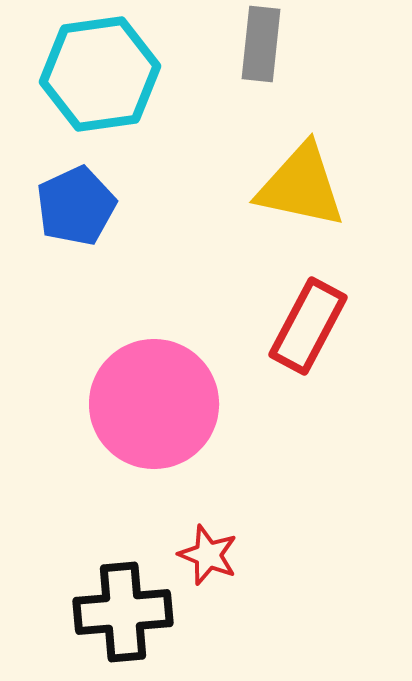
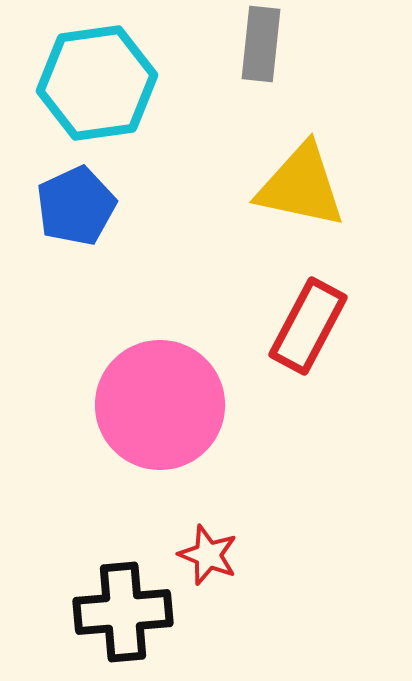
cyan hexagon: moved 3 px left, 9 px down
pink circle: moved 6 px right, 1 px down
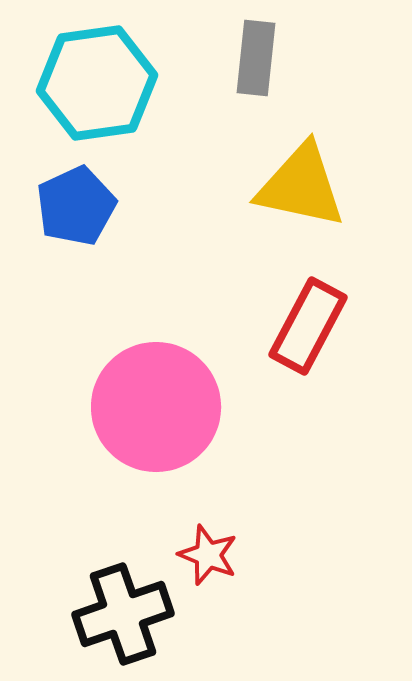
gray rectangle: moved 5 px left, 14 px down
pink circle: moved 4 px left, 2 px down
black cross: moved 2 px down; rotated 14 degrees counterclockwise
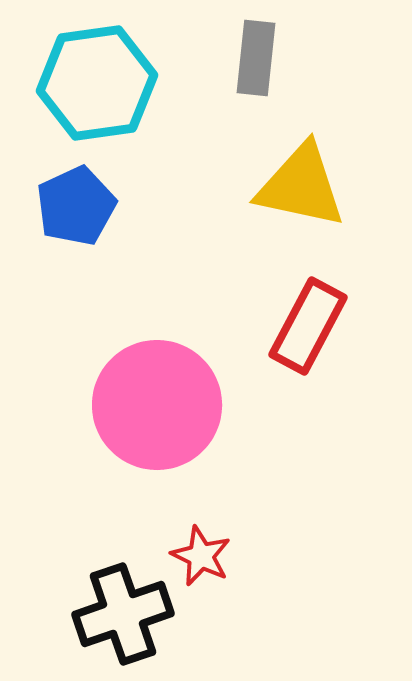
pink circle: moved 1 px right, 2 px up
red star: moved 7 px left, 1 px down; rotated 4 degrees clockwise
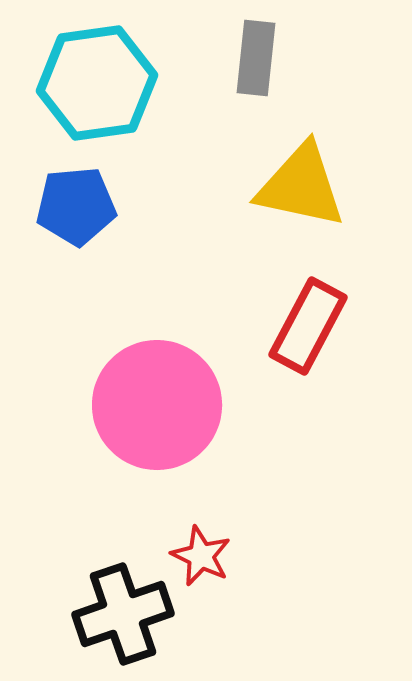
blue pentagon: rotated 20 degrees clockwise
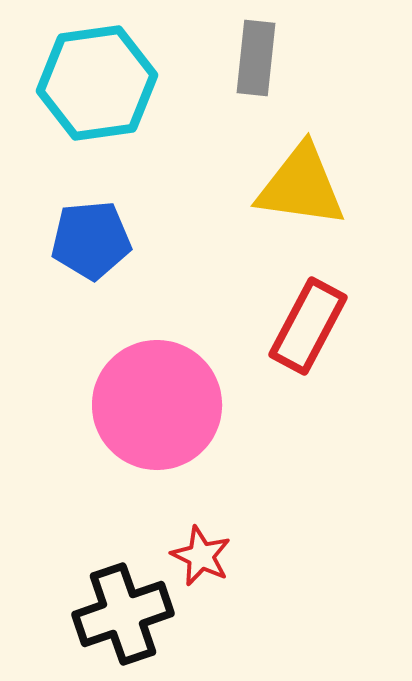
yellow triangle: rotated 4 degrees counterclockwise
blue pentagon: moved 15 px right, 34 px down
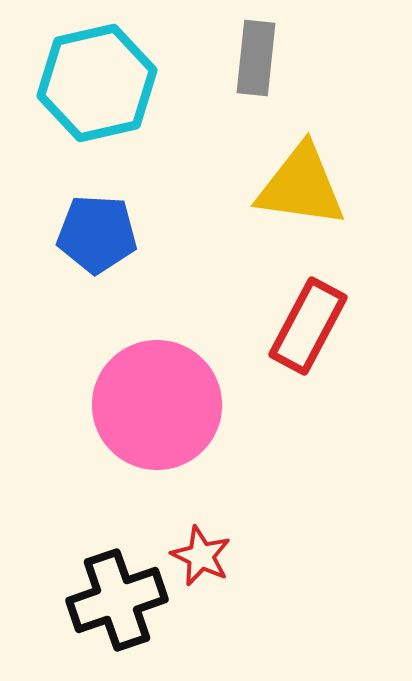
cyan hexagon: rotated 5 degrees counterclockwise
blue pentagon: moved 6 px right, 6 px up; rotated 8 degrees clockwise
black cross: moved 6 px left, 14 px up
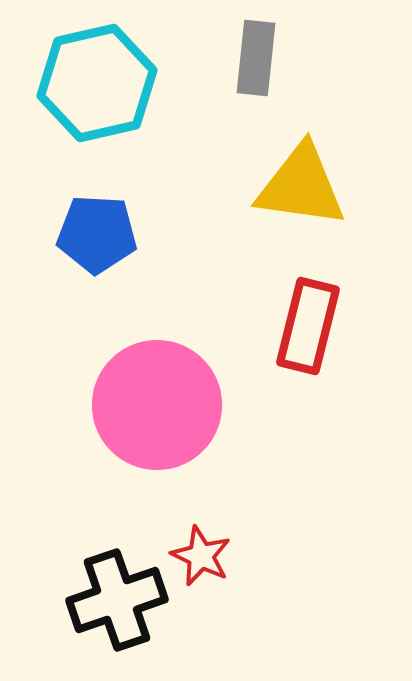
red rectangle: rotated 14 degrees counterclockwise
